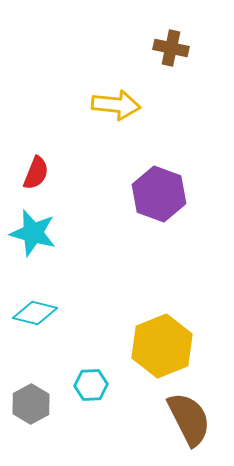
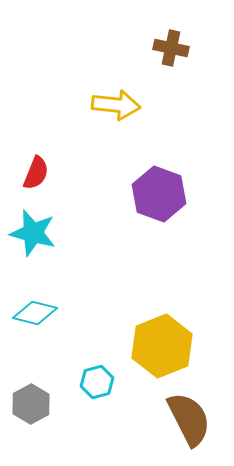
cyan hexagon: moved 6 px right, 3 px up; rotated 12 degrees counterclockwise
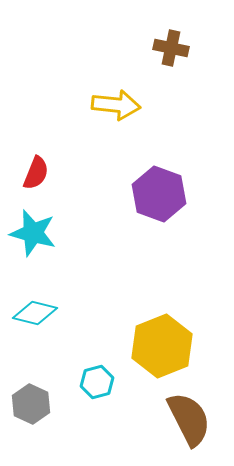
gray hexagon: rotated 6 degrees counterclockwise
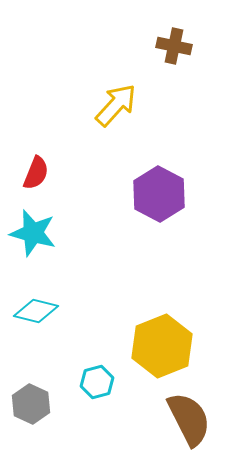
brown cross: moved 3 px right, 2 px up
yellow arrow: rotated 54 degrees counterclockwise
purple hexagon: rotated 8 degrees clockwise
cyan diamond: moved 1 px right, 2 px up
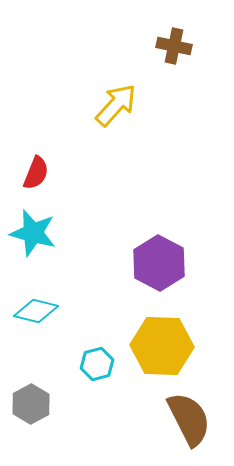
purple hexagon: moved 69 px down
yellow hexagon: rotated 24 degrees clockwise
cyan hexagon: moved 18 px up
gray hexagon: rotated 6 degrees clockwise
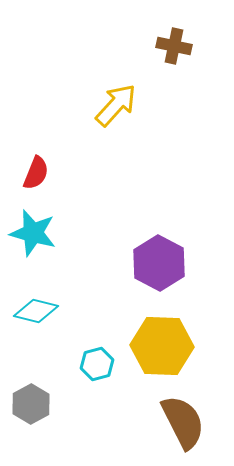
brown semicircle: moved 6 px left, 3 px down
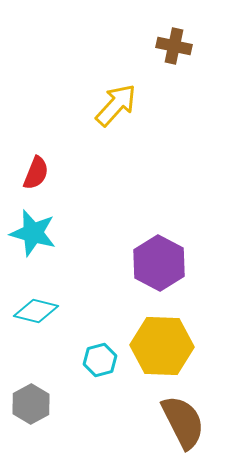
cyan hexagon: moved 3 px right, 4 px up
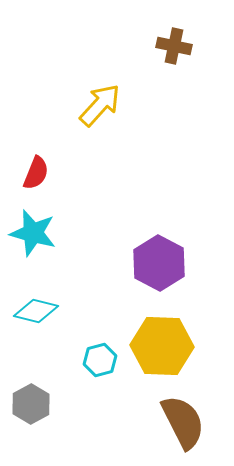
yellow arrow: moved 16 px left
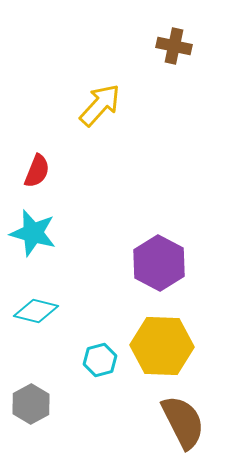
red semicircle: moved 1 px right, 2 px up
